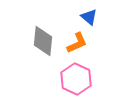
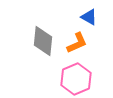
blue triangle: rotated 12 degrees counterclockwise
pink hexagon: rotated 12 degrees clockwise
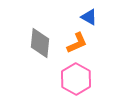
gray diamond: moved 3 px left, 2 px down
pink hexagon: rotated 8 degrees counterclockwise
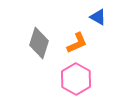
blue triangle: moved 9 px right
gray diamond: moved 1 px left; rotated 12 degrees clockwise
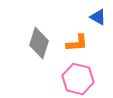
orange L-shape: rotated 20 degrees clockwise
pink hexagon: moved 2 px right; rotated 16 degrees counterclockwise
